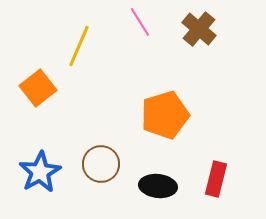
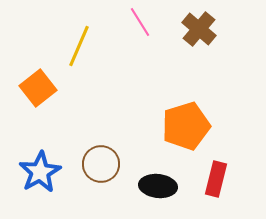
orange pentagon: moved 21 px right, 11 px down
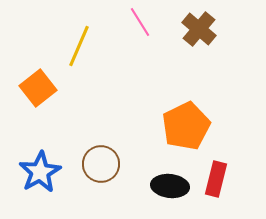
orange pentagon: rotated 9 degrees counterclockwise
black ellipse: moved 12 px right
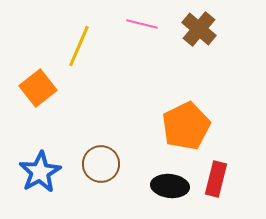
pink line: moved 2 px right, 2 px down; rotated 44 degrees counterclockwise
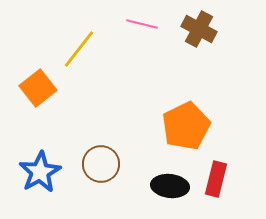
brown cross: rotated 12 degrees counterclockwise
yellow line: moved 3 px down; rotated 15 degrees clockwise
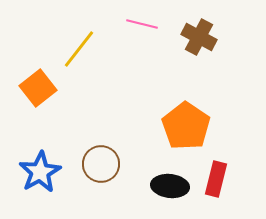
brown cross: moved 8 px down
orange pentagon: rotated 12 degrees counterclockwise
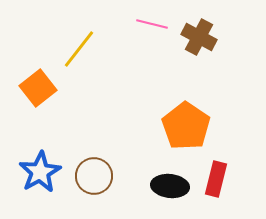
pink line: moved 10 px right
brown circle: moved 7 px left, 12 px down
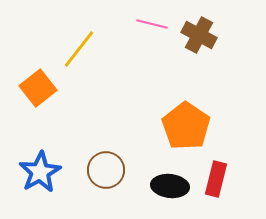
brown cross: moved 2 px up
brown circle: moved 12 px right, 6 px up
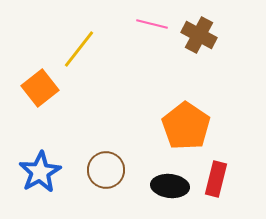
orange square: moved 2 px right
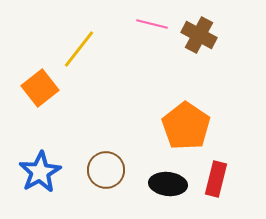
black ellipse: moved 2 px left, 2 px up
